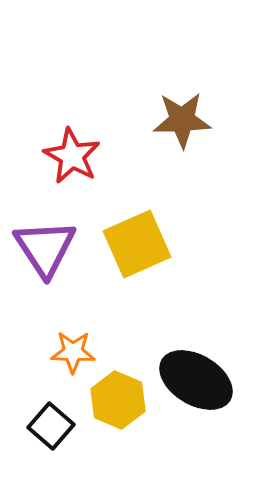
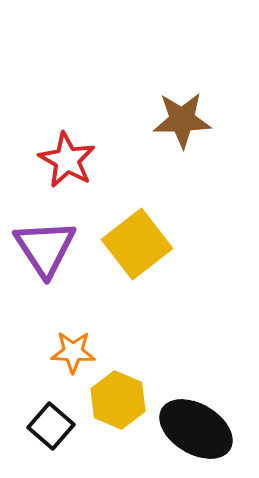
red star: moved 5 px left, 4 px down
yellow square: rotated 14 degrees counterclockwise
black ellipse: moved 49 px down
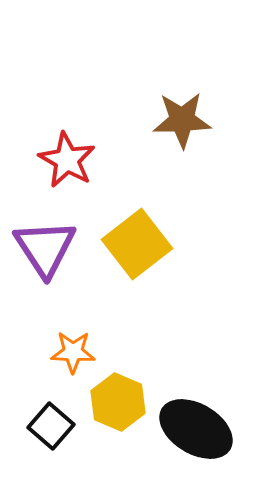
yellow hexagon: moved 2 px down
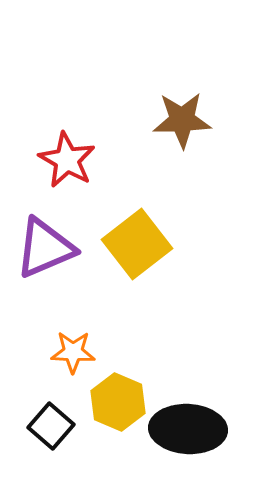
purple triangle: rotated 40 degrees clockwise
black ellipse: moved 8 px left; rotated 28 degrees counterclockwise
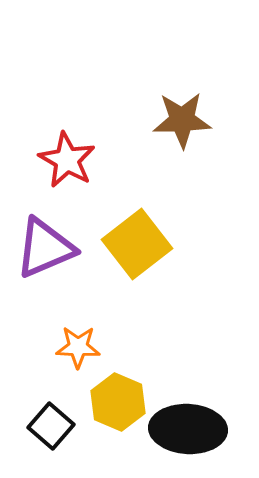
orange star: moved 5 px right, 5 px up
